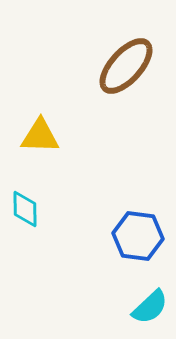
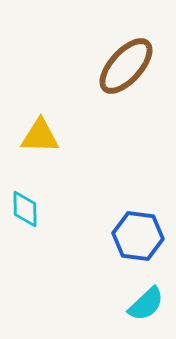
cyan semicircle: moved 4 px left, 3 px up
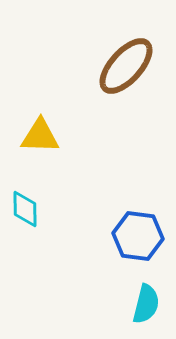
cyan semicircle: rotated 33 degrees counterclockwise
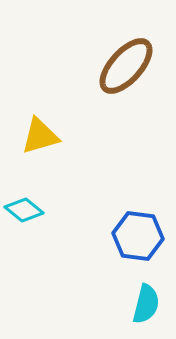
yellow triangle: rotated 18 degrees counterclockwise
cyan diamond: moved 1 px left, 1 px down; rotated 51 degrees counterclockwise
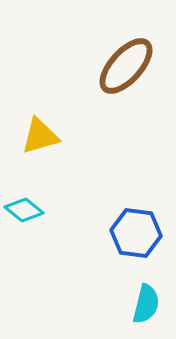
blue hexagon: moved 2 px left, 3 px up
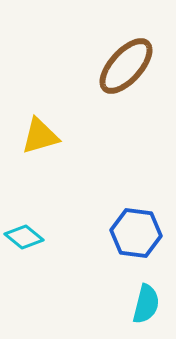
cyan diamond: moved 27 px down
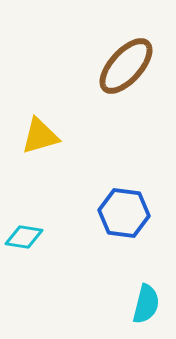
blue hexagon: moved 12 px left, 20 px up
cyan diamond: rotated 30 degrees counterclockwise
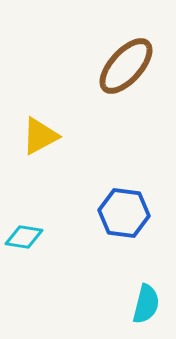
yellow triangle: rotated 12 degrees counterclockwise
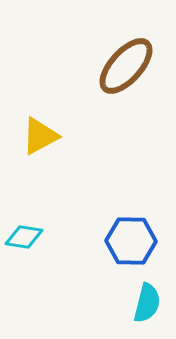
blue hexagon: moved 7 px right, 28 px down; rotated 6 degrees counterclockwise
cyan semicircle: moved 1 px right, 1 px up
